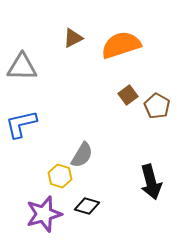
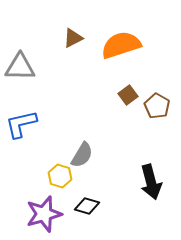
gray triangle: moved 2 px left
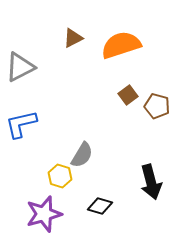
gray triangle: rotated 28 degrees counterclockwise
brown pentagon: rotated 15 degrees counterclockwise
black diamond: moved 13 px right
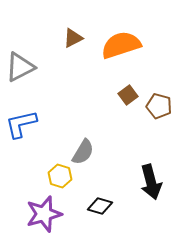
brown pentagon: moved 2 px right
gray semicircle: moved 1 px right, 3 px up
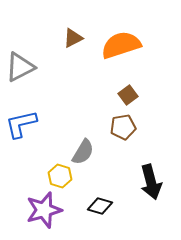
brown pentagon: moved 36 px left, 21 px down; rotated 25 degrees counterclockwise
purple star: moved 4 px up
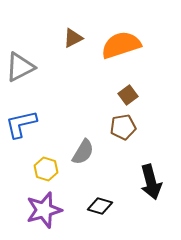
yellow hexagon: moved 14 px left, 7 px up
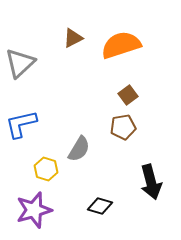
gray triangle: moved 4 px up; rotated 16 degrees counterclockwise
gray semicircle: moved 4 px left, 3 px up
purple star: moved 10 px left
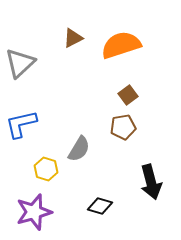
purple star: moved 2 px down
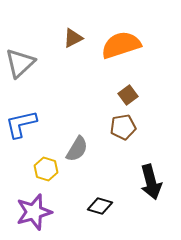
gray semicircle: moved 2 px left
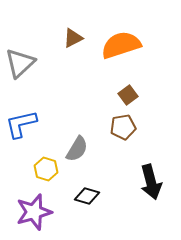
black diamond: moved 13 px left, 10 px up
